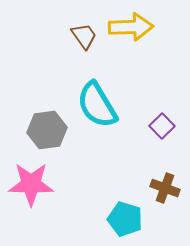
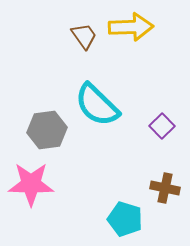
cyan semicircle: rotated 15 degrees counterclockwise
brown cross: rotated 8 degrees counterclockwise
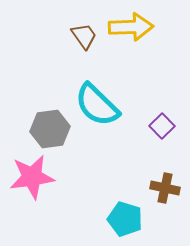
gray hexagon: moved 3 px right, 1 px up
pink star: moved 1 px right, 7 px up; rotated 9 degrees counterclockwise
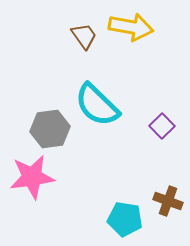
yellow arrow: rotated 12 degrees clockwise
brown cross: moved 3 px right, 13 px down; rotated 8 degrees clockwise
cyan pentagon: rotated 8 degrees counterclockwise
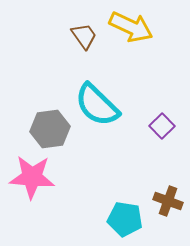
yellow arrow: rotated 15 degrees clockwise
pink star: rotated 12 degrees clockwise
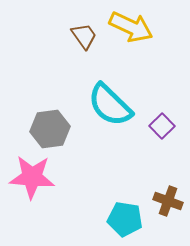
cyan semicircle: moved 13 px right
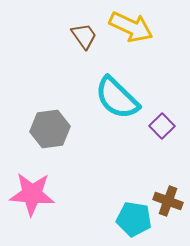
cyan semicircle: moved 7 px right, 7 px up
pink star: moved 17 px down
cyan pentagon: moved 9 px right
